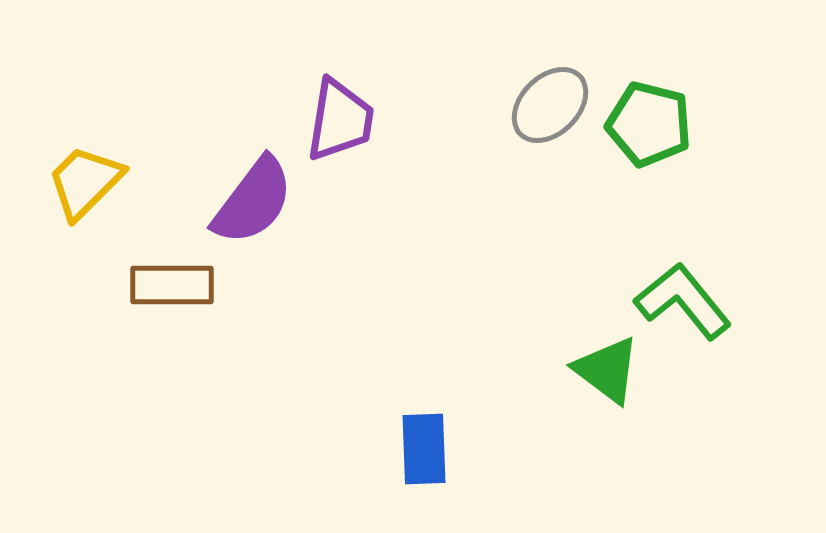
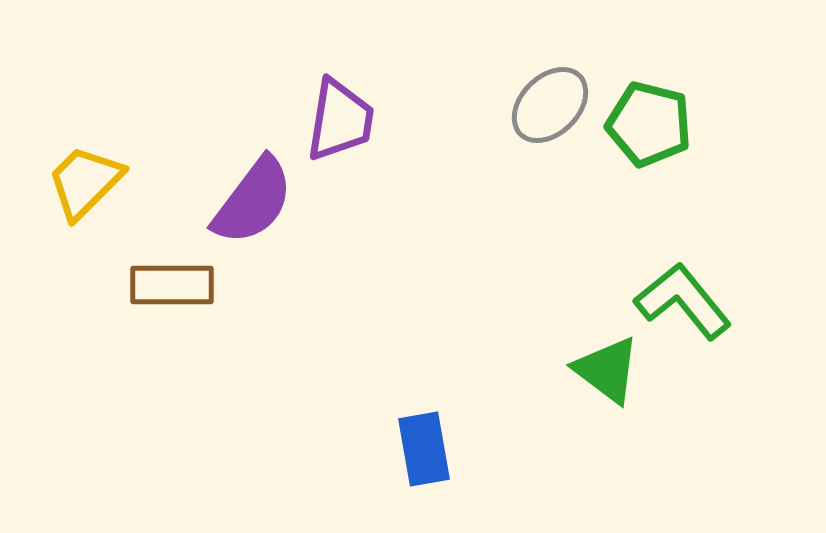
blue rectangle: rotated 8 degrees counterclockwise
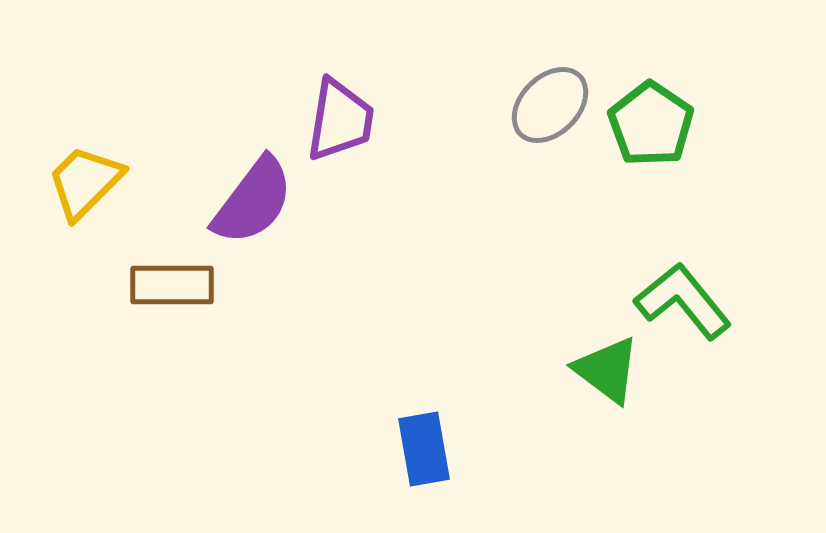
green pentagon: moved 2 px right; rotated 20 degrees clockwise
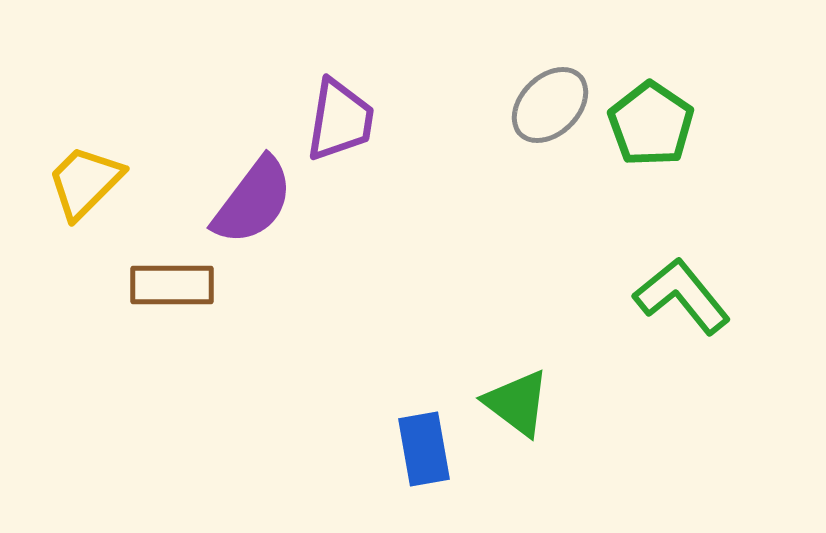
green L-shape: moved 1 px left, 5 px up
green triangle: moved 90 px left, 33 px down
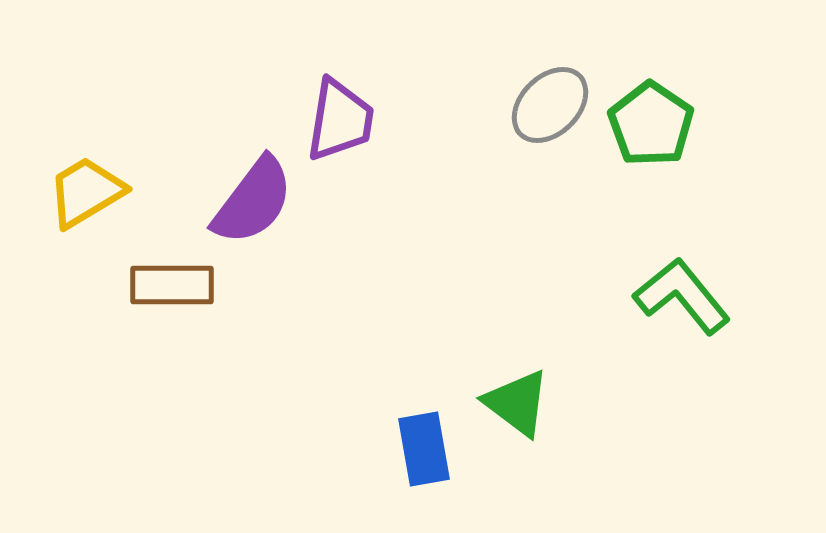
yellow trapezoid: moved 1 px right, 10 px down; rotated 14 degrees clockwise
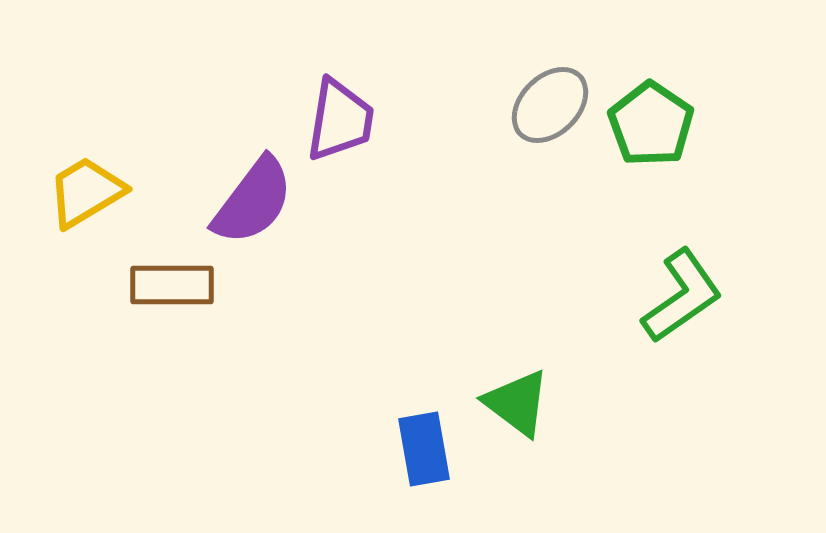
green L-shape: rotated 94 degrees clockwise
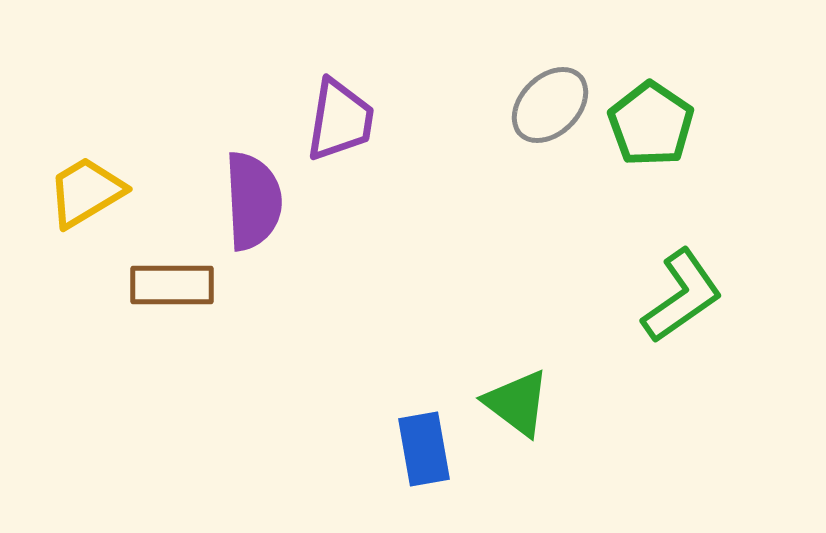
purple semicircle: rotated 40 degrees counterclockwise
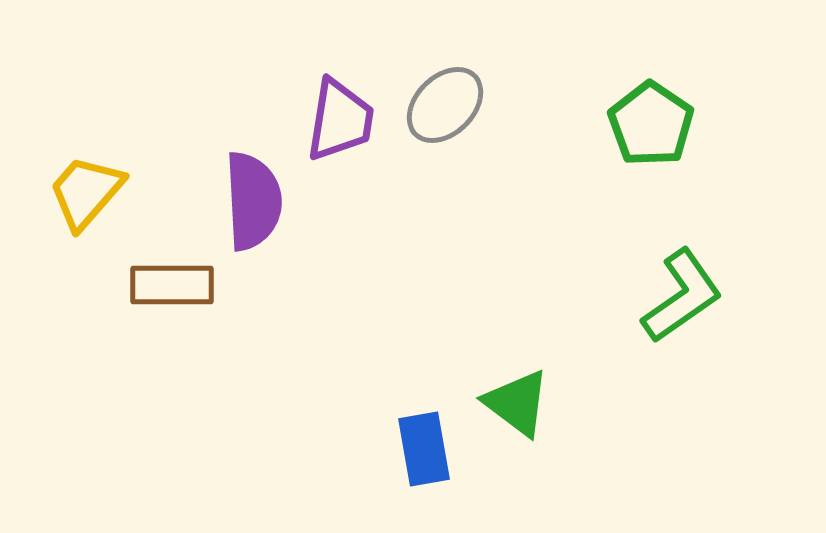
gray ellipse: moved 105 px left
yellow trapezoid: rotated 18 degrees counterclockwise
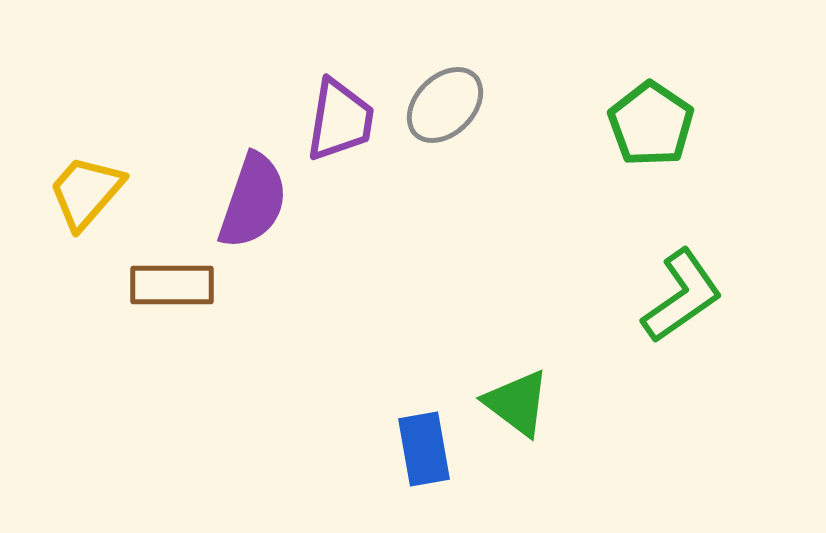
purple semicircle: rotated 22 degrees clockwise
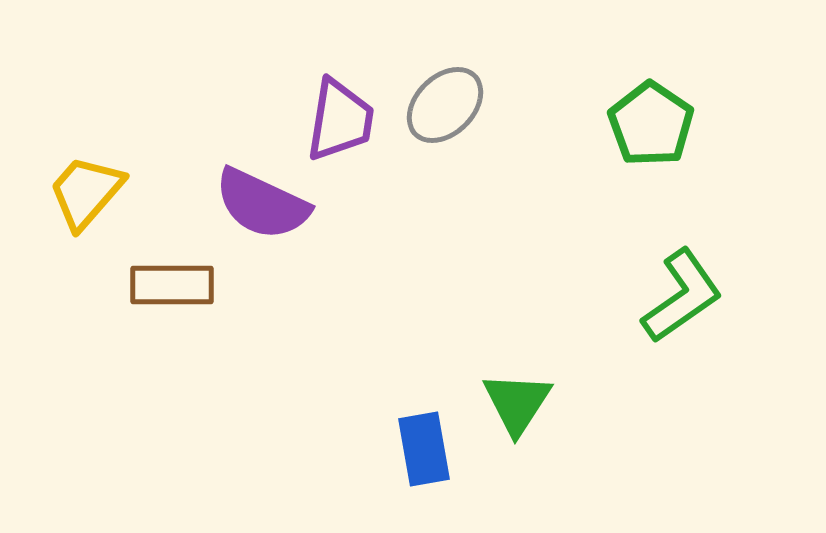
purple semicircle: moved 9 px right, 3 px down; rotated 96 degrees clockwise
green triangle: rotated 26 degrees clockwise
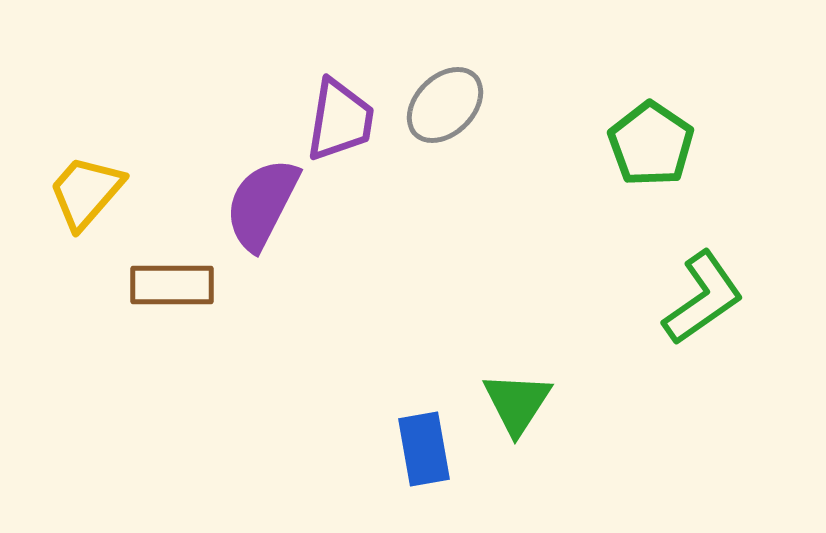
green pentagon: moved 20 px down
purple semicircle: rotated 92 degrees clockwise
green L-shape: moved 21 px right, 2 px down
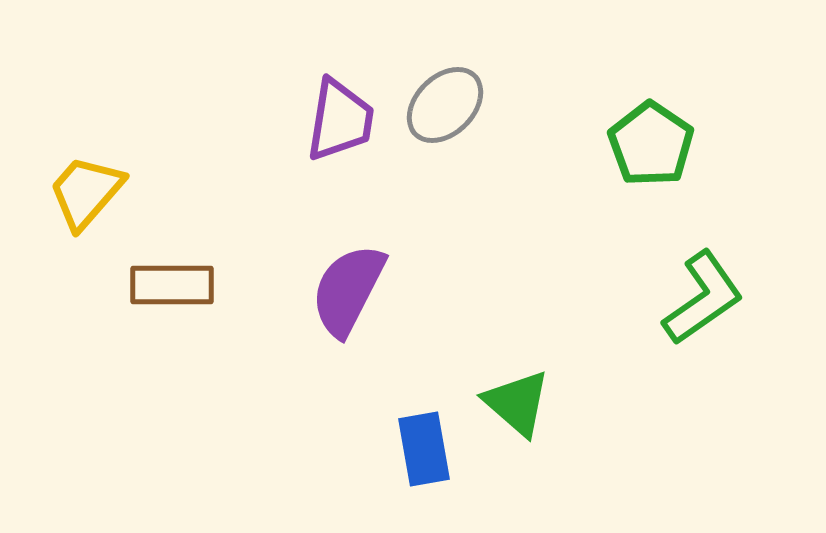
purple semicircle: moved 86 px right, 86 px down
green triangle: rotated 22 degrees counterclockwise
